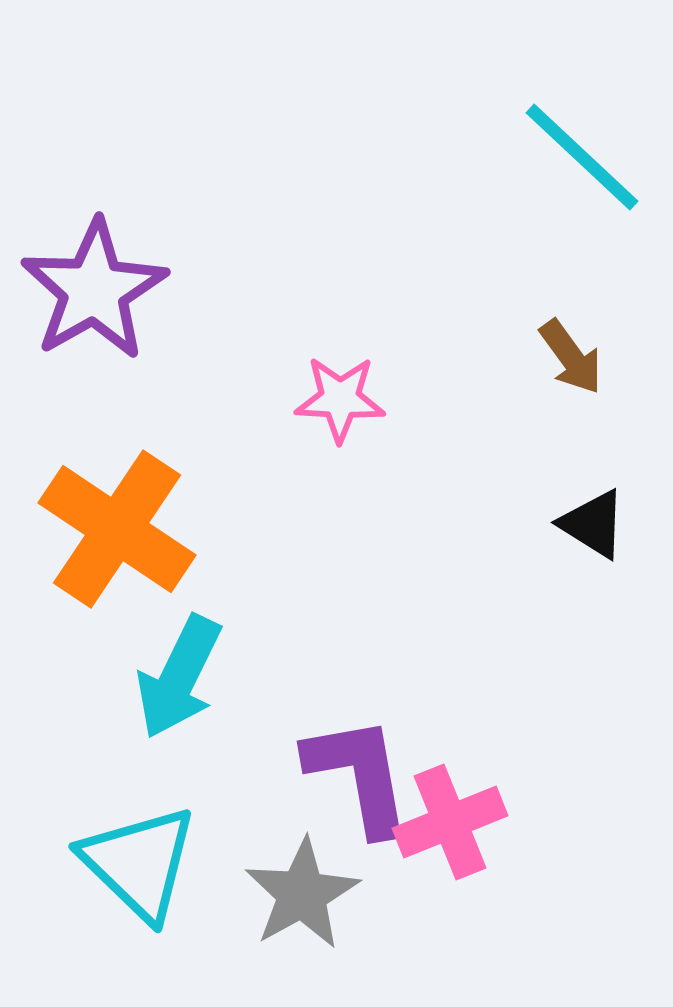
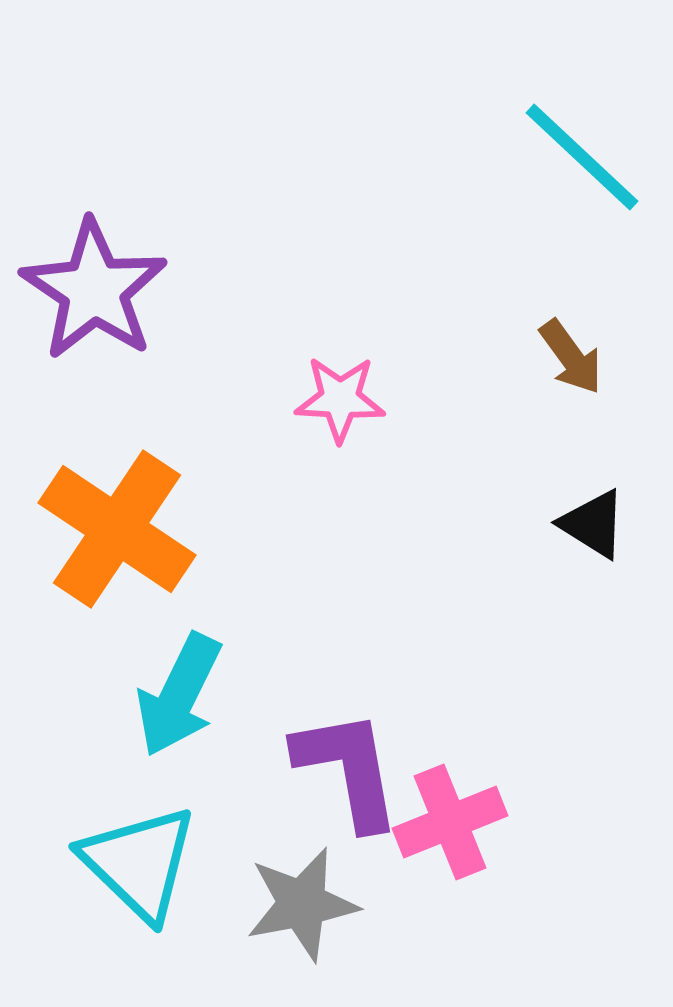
purple star: rotated 8 degrees counterclockwise
cyan arrow: moved 18 px down
purple L-shape: moved 11 px left, 6 px up
gray star: moved 10 px down; rotated 18 degrees clockwise
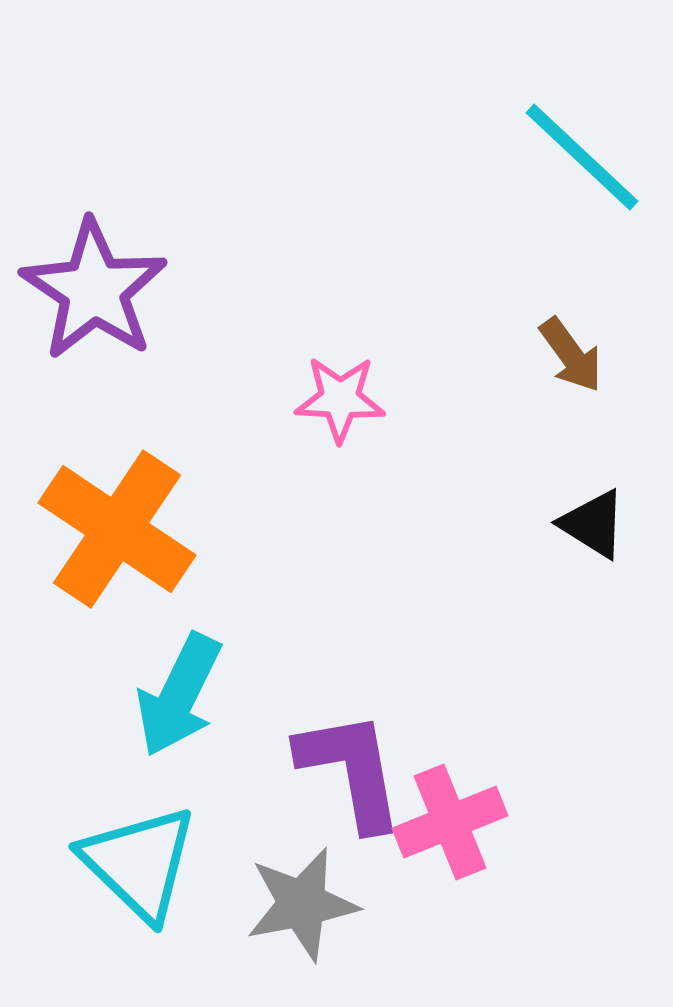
brown arrow: moved 2 px up
purple L-shape: moved 3 px right, 1 px down
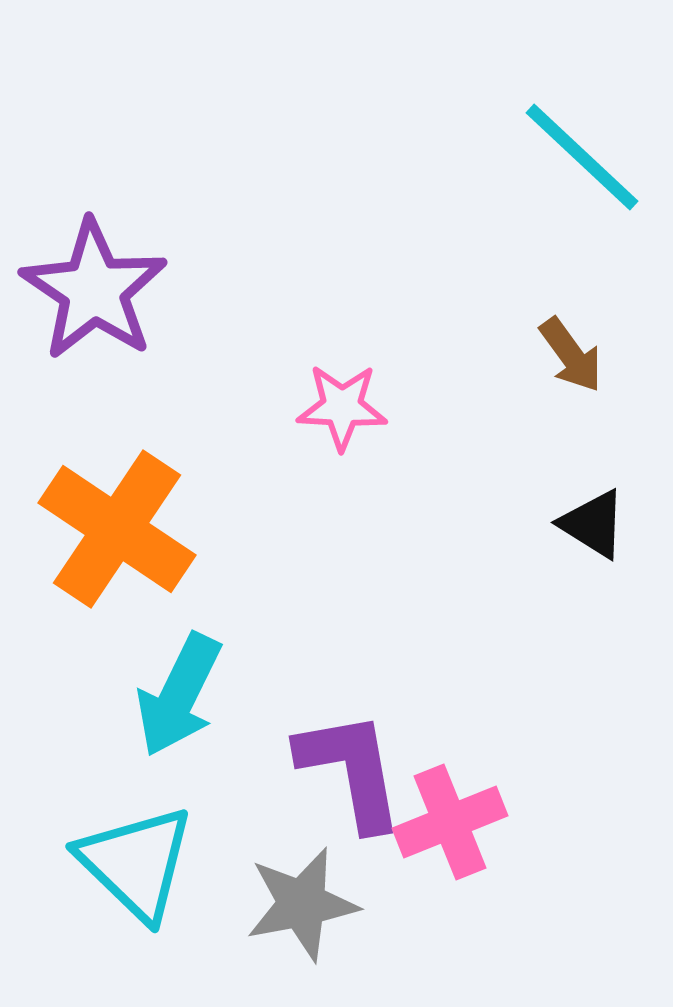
pink star: moved 2 px right, 8 px down
cyan triangle: moved 3 px left
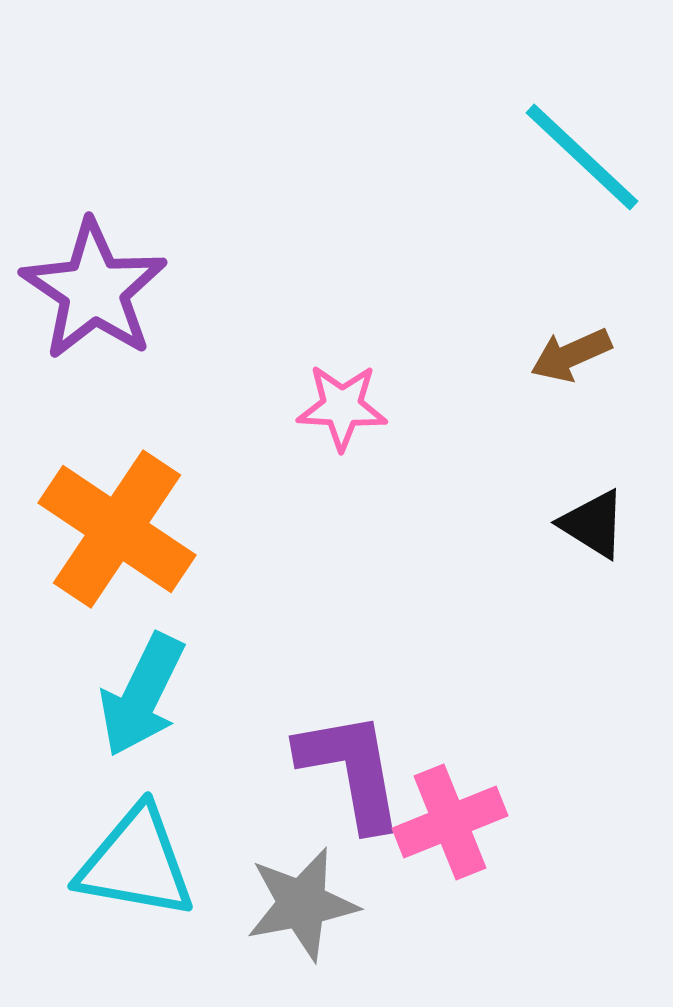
brown arrow: rotated 102 degrees clockwise
cyan arrow: moved 37 px left
cyan triangle: rotated 34 degrees counterclockwise
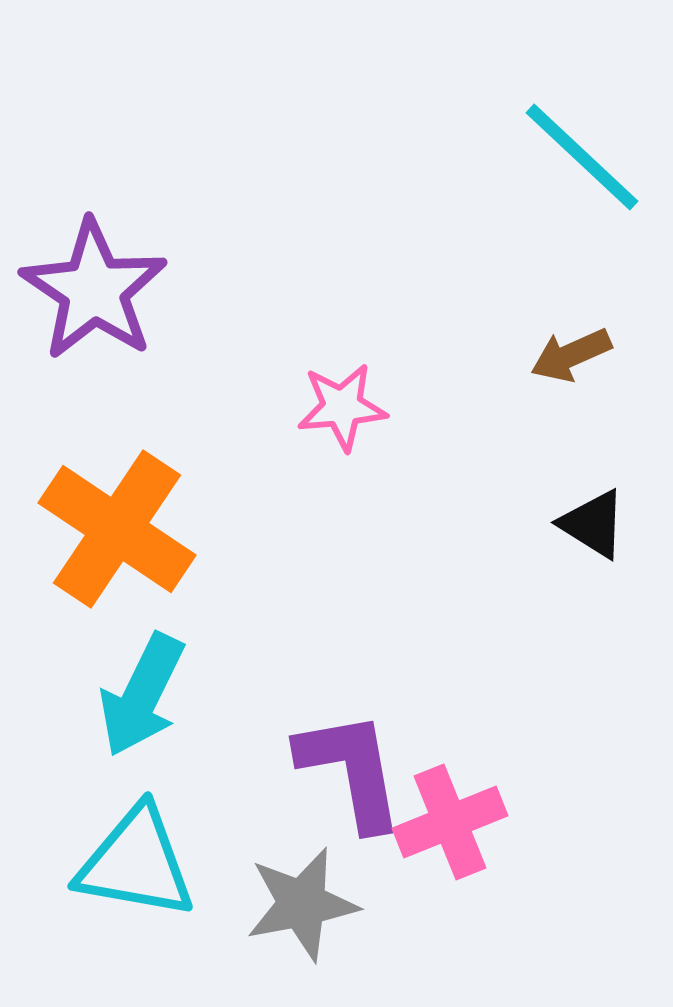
pink star: rotated 8 degrees counterclockwise
